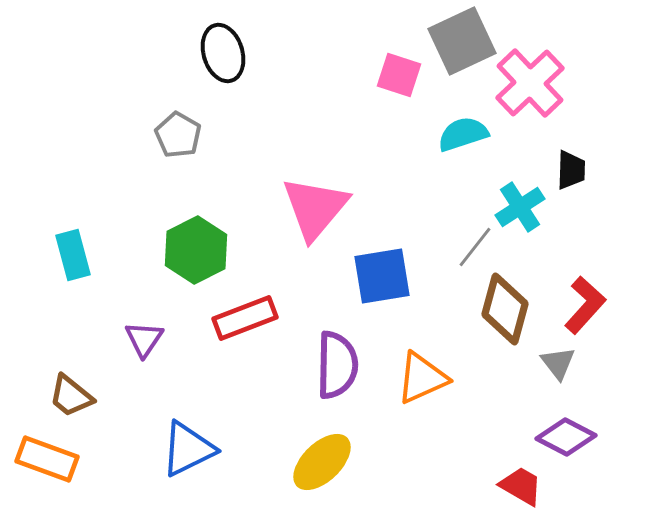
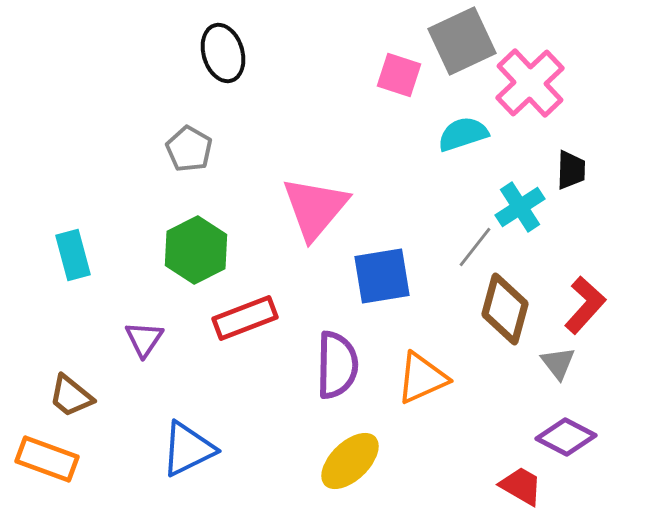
gray pentagon: moved 11 px right, 14 px down
yellow ellipse: moved 28 px right, 1 px up
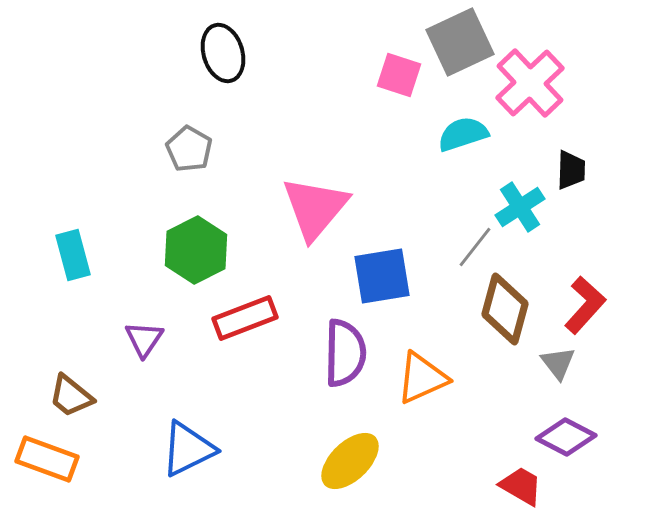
gray square: moved 2 px left, 1 px down
purple semicircle: moved 8 px right, 12 px up
